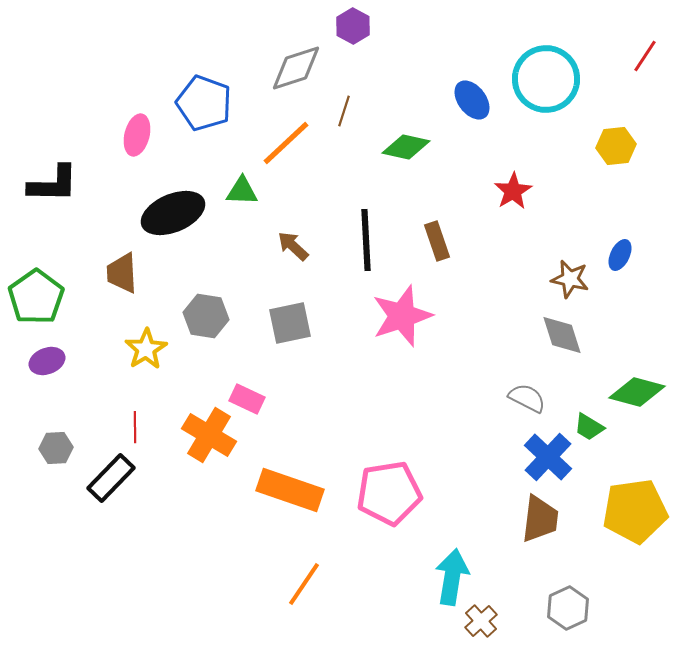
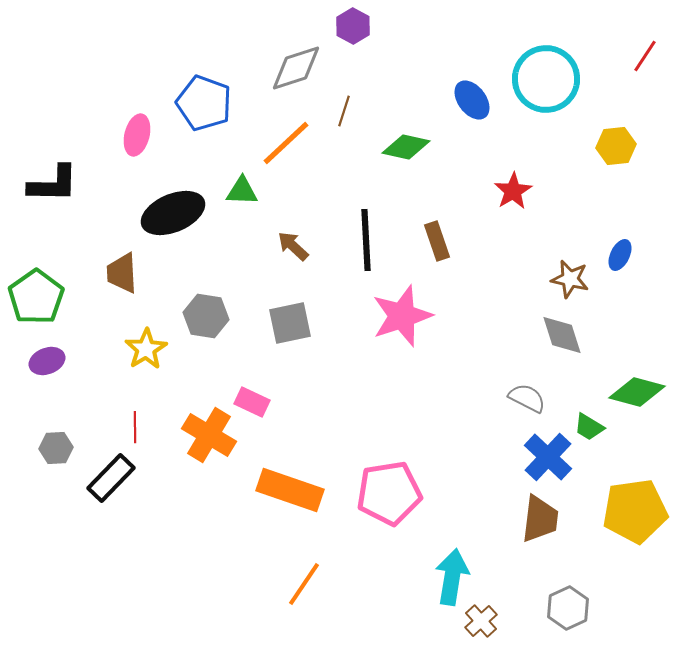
pink rectangle at (247, 399): moved 5 px right, 3 px down
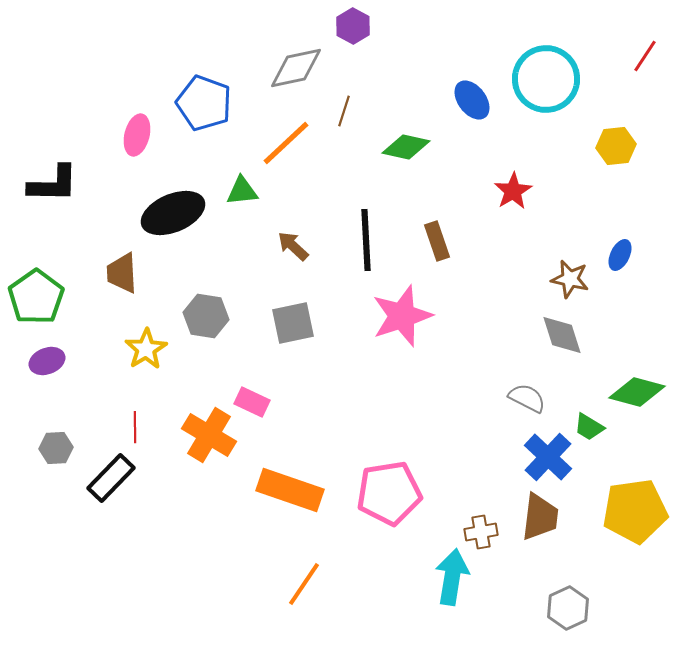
gray diamond at (296, 68): rotated 6 degrees clockwise
green triangle at (242, 191): rotated 8 degrees counterclockwise
gray square at (290, 323): moved 3 px right
brown trapezoid at (540, 519): moved 2 px up
brown cross at (481, 621): moved 89 px up; rotated 32 degrees clockwise
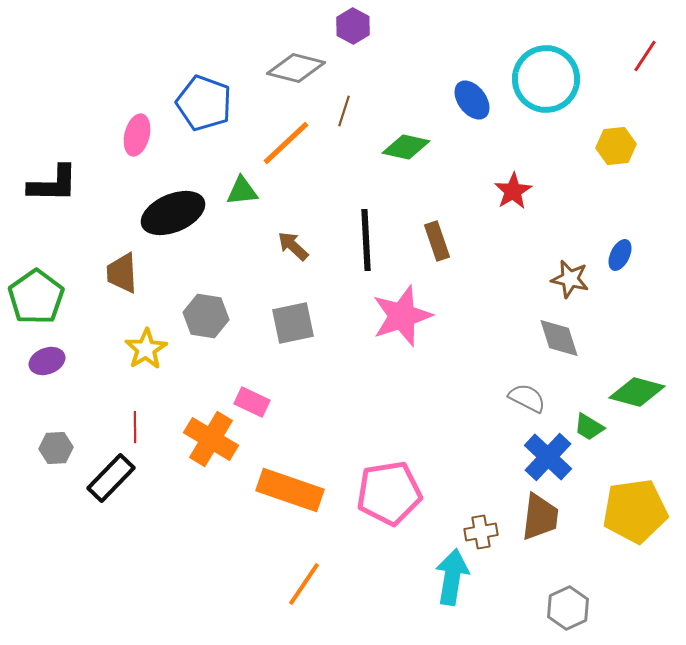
gray diamond at (296, 68): rotated 26 degrees clockwise
gray diamond at (562, 335): moved 3 px left, 3 px down
orange cross at (209, 435): moved 2 px right, 4 px down
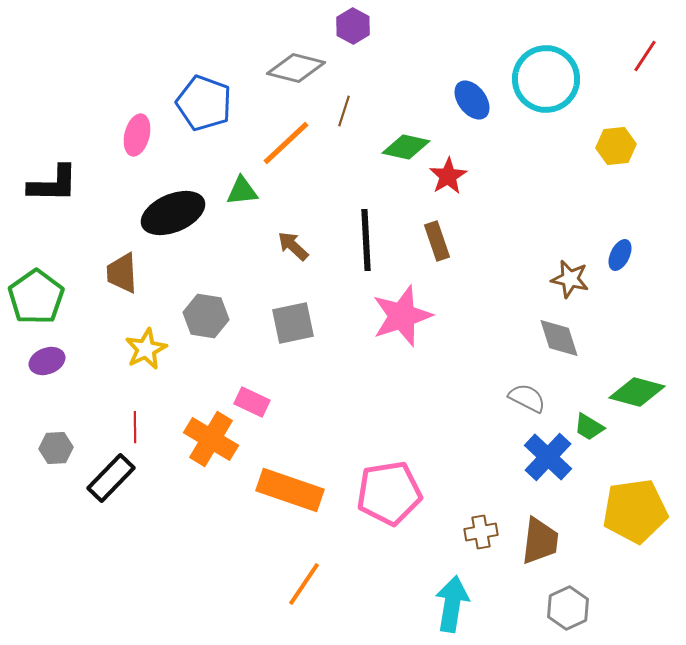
red star at (513, 191): moved 65 px left, 15 px up
yellow star at (146, 349): rotated 6 degrees clockwise
brown trapezoid at (540, 517): moved 24 px down
cyan arrow at (452, 577): moved 27 px down
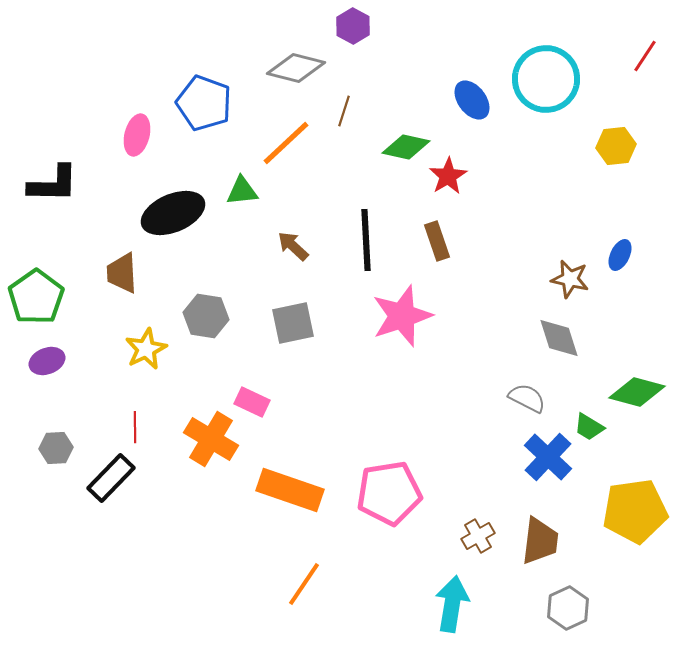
brown cross at (481, 532): moved 3 px left, 4 px down; rotated 20 degrees counterclockwise
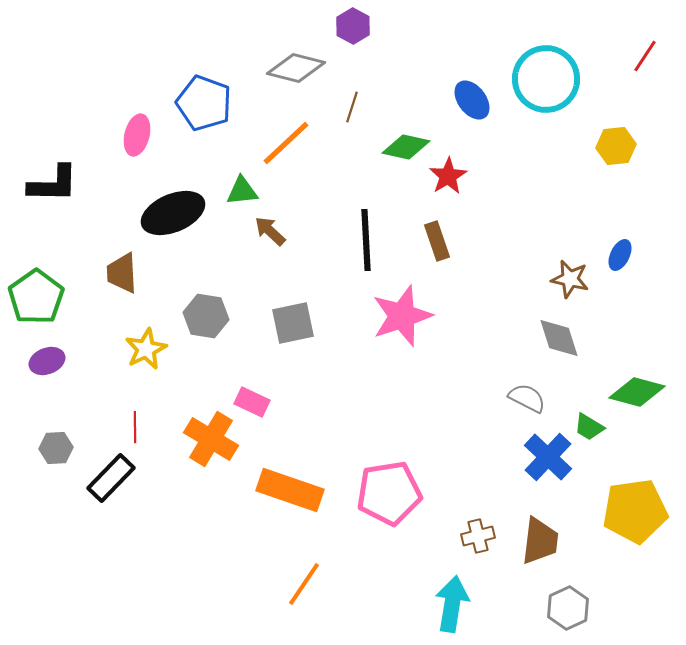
brown line at (344, 111): moved 8 px right, 4 px up
brown arrow at (293, 246): moved 23 px left, 15 px up
brown cross at (478, 536): rotated 16 degrees clockwise
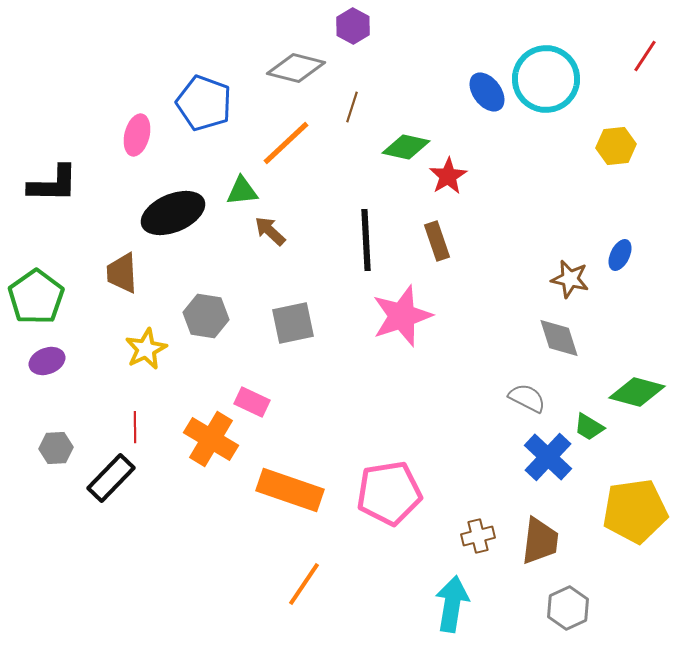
blue ellipse at (472, 100): moved 15 px right, 8 px up
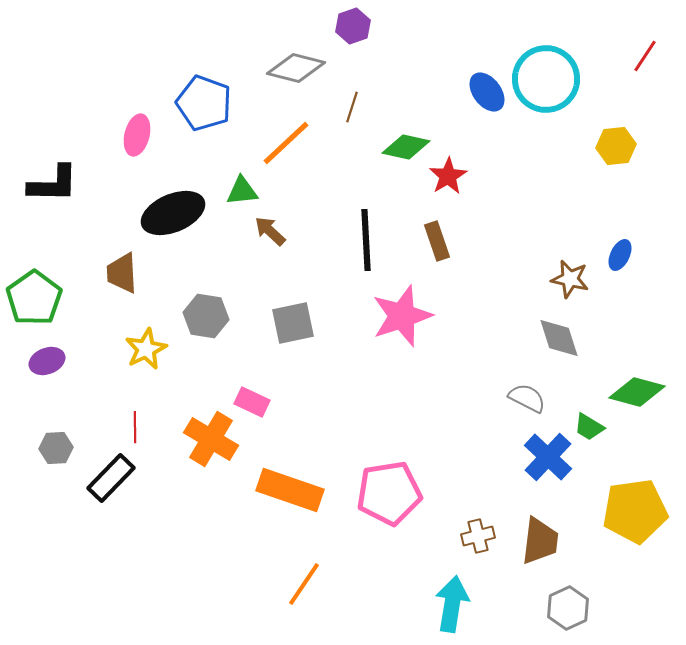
purple hexagon at (353, 26): rotated 12 degrees clockwise
green pentagon at (36, 297): moved 2 px left, 1 px down
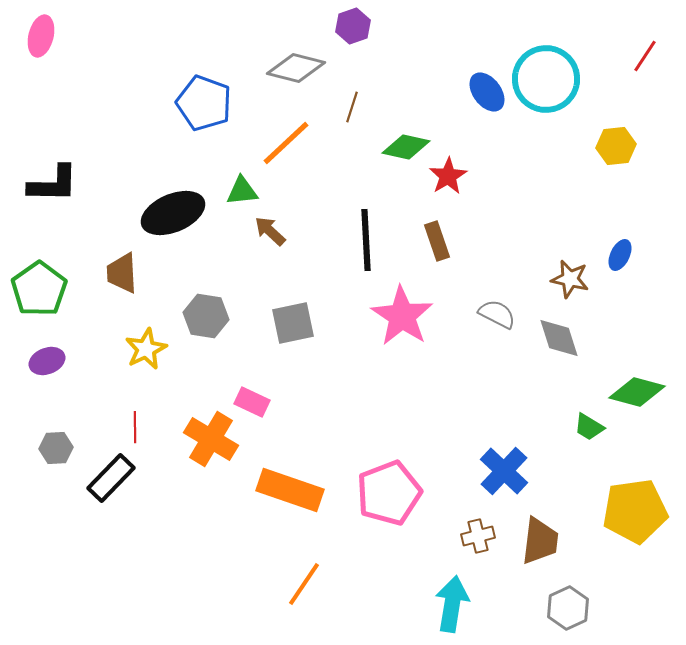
pink ellipse at (137, 135): moved 96 px left, 99 px up
green pentagon at (34, 298): moved 5 px right, 9 px up
pink star at (402, 316): rotated 20 degrees counterclockwise
gray semicircle at (527, 398): moved 30 px left, 84 px up
blue cross at (548, 457): moved 44 px left, 14 px down
pink pentagon at (389, 493): rotated 12 degrees counterclockwise
